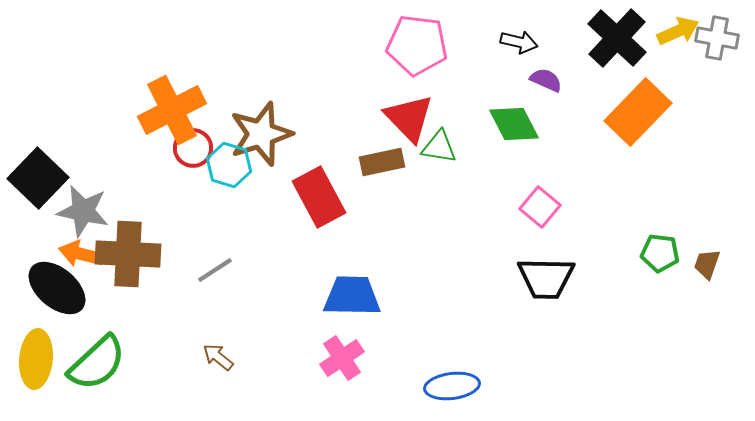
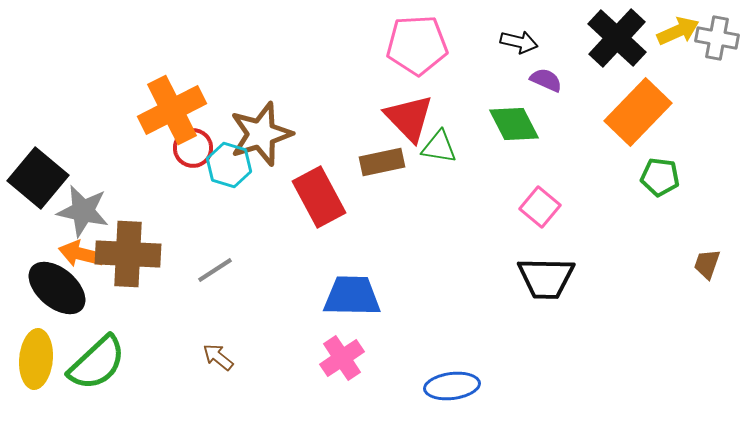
pink pentagon: rotated 10 degrees counterclockwise
black square: rotated 4 degrees counterclockwise
green pentagon: moved 76 px up
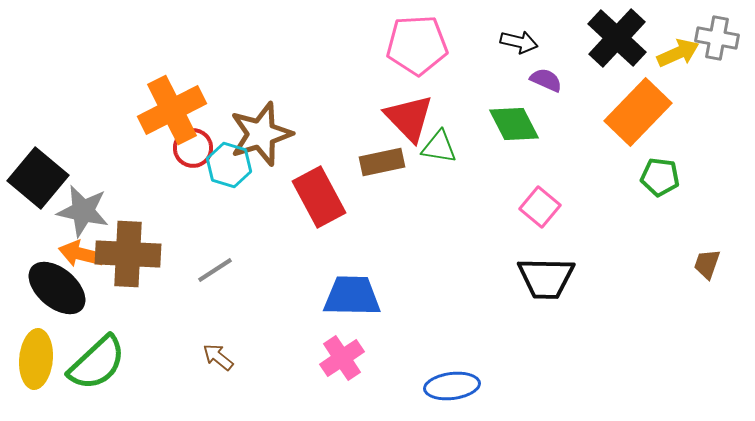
yellow arrow: moved 22 px down
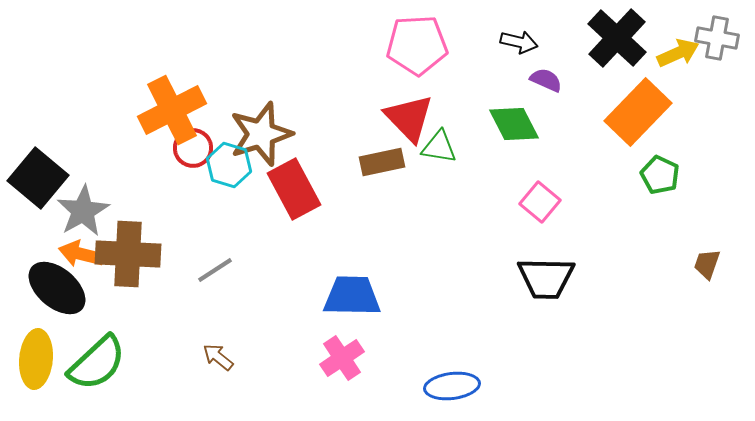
green pentagon: moved 2 px up; rotated 18 degrees clockwise
red rectangle: moved 25 px left, 8 px up
pink square: moved 5 px up
gray star: rotated 30 degrees clockwise
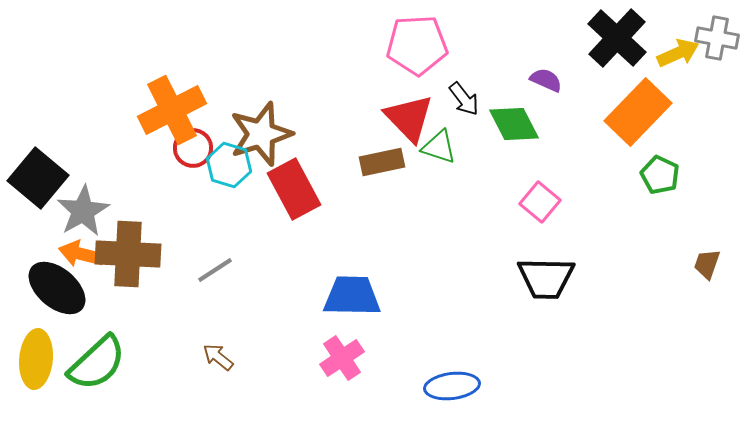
black arrow: moved 55 px left, 57 px down; rotated 39 degrees clockwise
green triangle: rotated 9 degrees clockwise
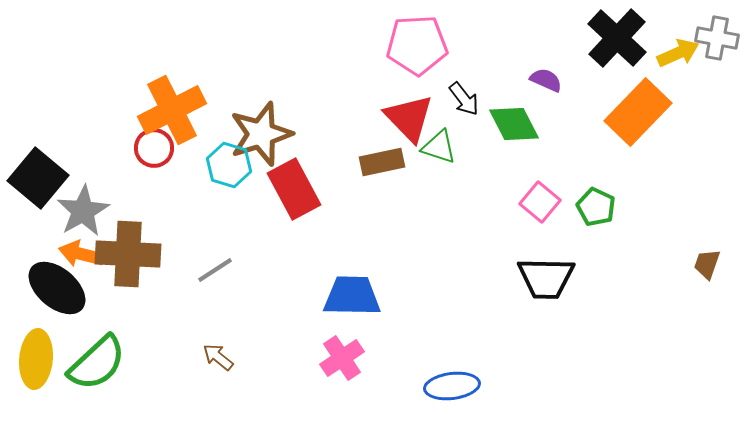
red circle: moved 39 px left
green pentagon: moved 64 px left, 32 px down
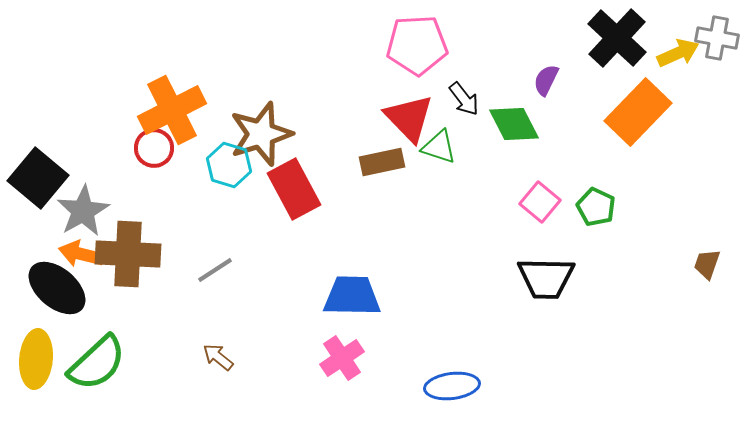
purple semicircle: rotated 88 degrees counterclockwise
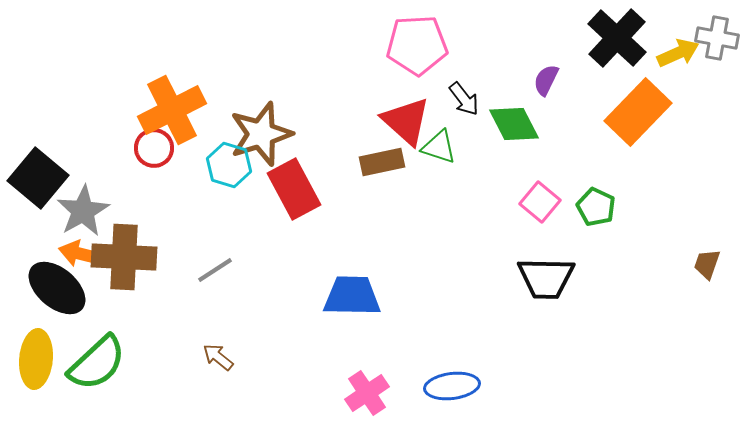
red triangle: moved 3 px left, 3 px down; rotated 4 degrees counterclockwise
brown cross: moved 4 px left, 3 px down
pink cross: moved 25 px right, 35 px down
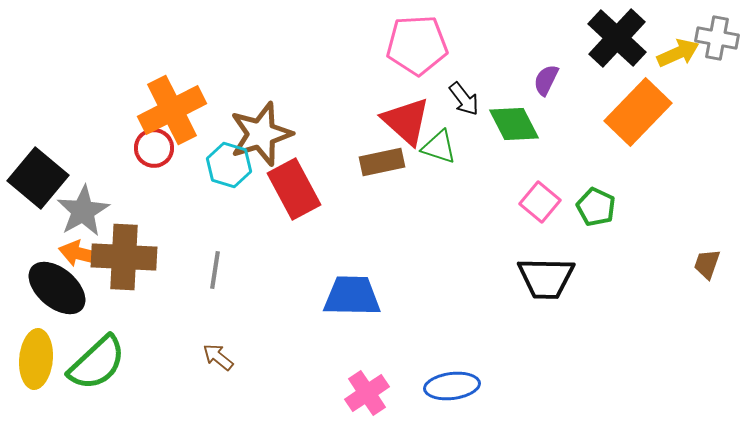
gray line: rotated 48 degrees counterclockwise
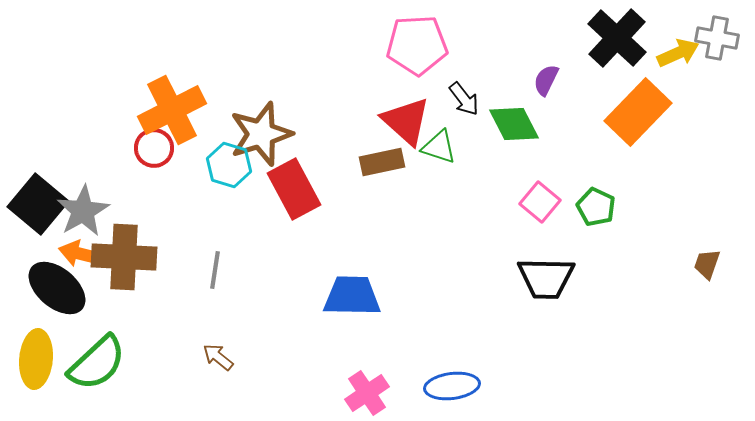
black square: moved 26 px down
